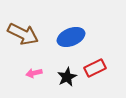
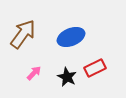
brown arrow: rotated 80 degrees counterclockwise
pink arrow: rotated 147 degrees clockwise
black star: rotated 18 degrees counterclockwise
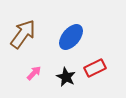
blue ellipse: rotated 28 degrees counterclockwise
black star: moved 1 px left
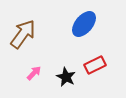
blue ellipse: moved 13 px right, 13 px up
red rectangle: moved 3 px up
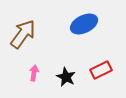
blue ellipse: rotated 24 degrees clockwise
red rectangle: moved 6 px right, 5 px down
pink arrow: rotated 35 degrees counterclockwise
